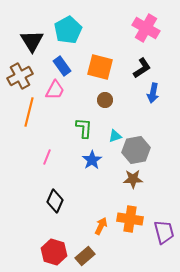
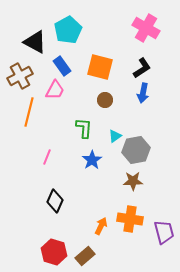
black triangle: moved 3 px right, 1 px down; rotated 30 degrees counterclockwise
blue arrow: moved 10 px left
cyan triangle: rotated 16 degrees counterclockwise
brown star: moved 2 px down
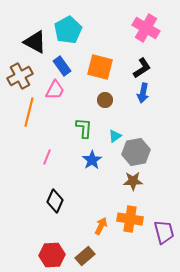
gray hexagon: moved 2 px down
red hexagon: moved 2 px left, 3 px down; rotated 20 degrees counterclockwise
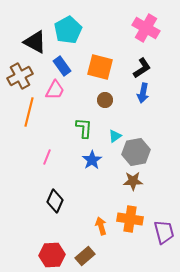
orange arrow: rotated 42 degrees counterclockwise
